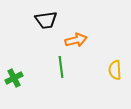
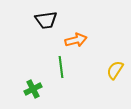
yellow semicircle: rotated 36 degrees clockwise
green cross: moved 19 px right, 11 px down
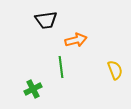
yellow semicircle: rotated 126 degrees clockwise
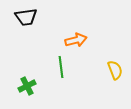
black trapezoid: moved 20 px left, 3 px up
green cross: moved 6 px left, 3 px up
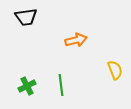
green line: moved 18 px down
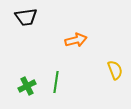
green line: moved 5 px left, 3 px up; rotated 15 degrees clockwise
